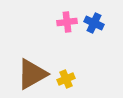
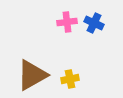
brown triangle: moved 1 px down
yellow cross: moved 4 px right; rotated 12 degrees clockwise
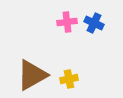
yellow cross: moved 1 px left
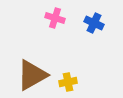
pink cross: moved 12 px left, 4 px up; rotated 24 degrees clockwise
yellow cross: moved 1 px left, 3 px down
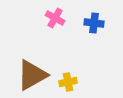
pink cross: rotated 12 degrees clockwise
blue cross: rotated 18 degrees counterclockwise
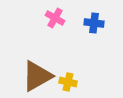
brown triangle: moved 5 px right, 1 px down
yellow cross: rotated 24 degrees clockwise
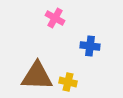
blue cross: moved 4 px left, 23 px down
brown triangle: rotated 32 degrees clockwise
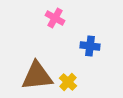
brown triangle: rotated 8 degrees counterclockwise
yellow cross: rotated 30 degrees clockwise
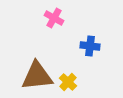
pink cross: moved 1 px left
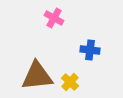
blue cross: moved 4 px down
yellow cross: moved 2 px right
